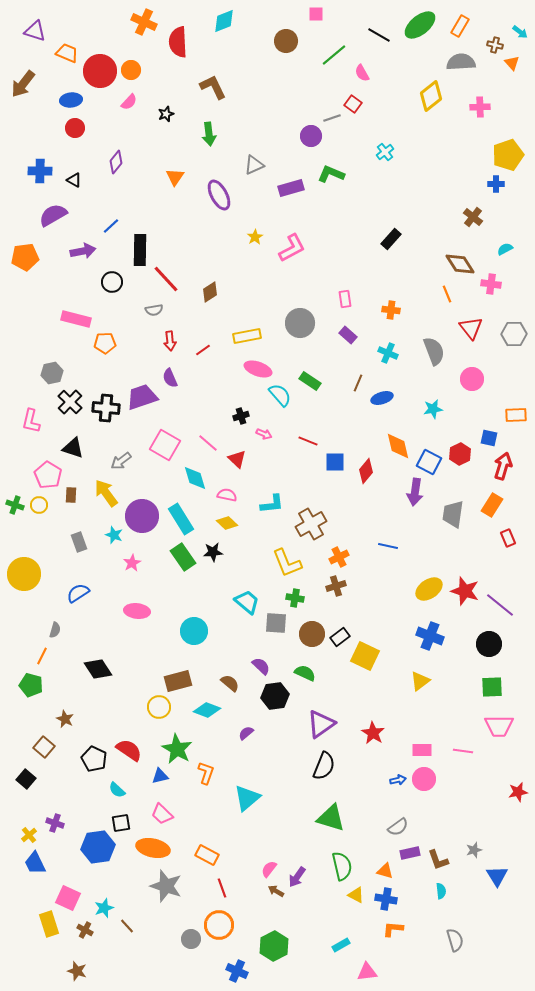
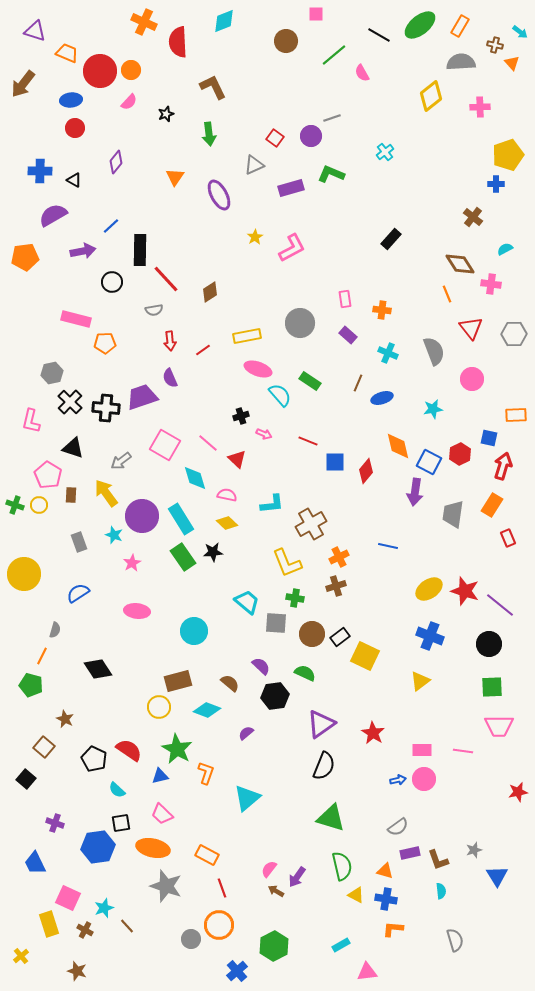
red square at (353, 104): moved 78 px left, 34 px down
orange cross at (391, 310): moved 9 px left
yellow cross at (29, 835): moved 8 px left, 121 px down
blue cross at (237, 971): rotated 25 degrees clockwise
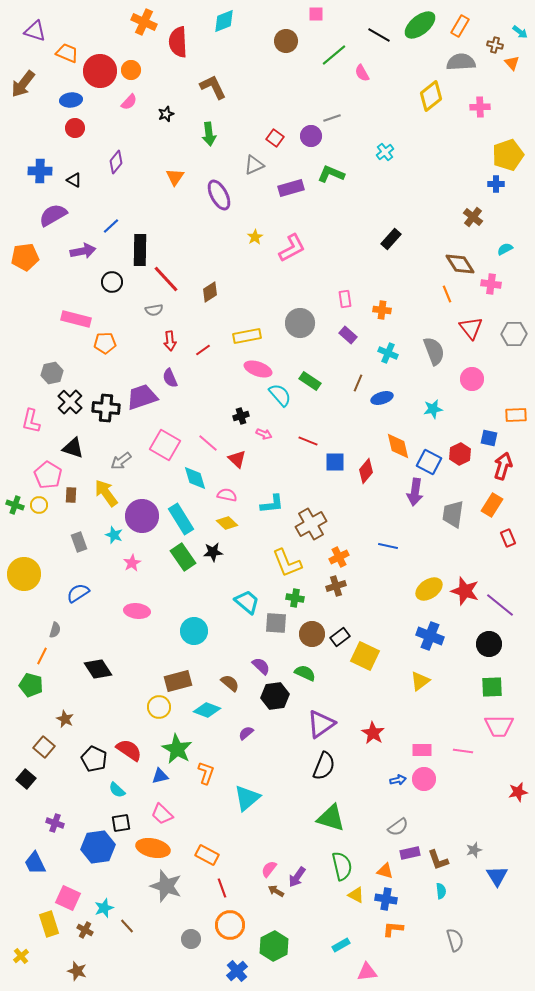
orange circle at (219, 925): moved 11 px right
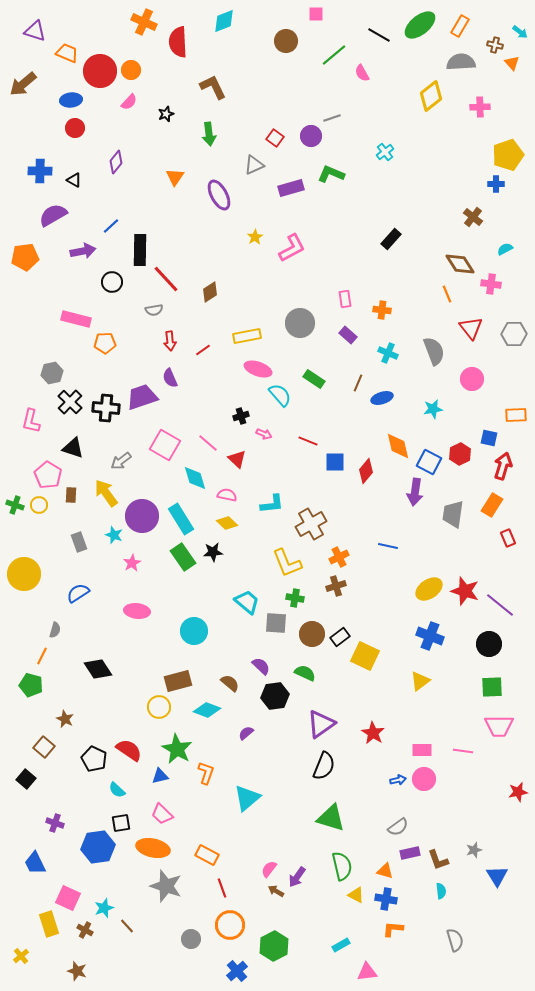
brown arrow at (23, 84): rotated 12 degrees clockwise
green rectangle at (310, 381): moved 4 px right, 2 px up
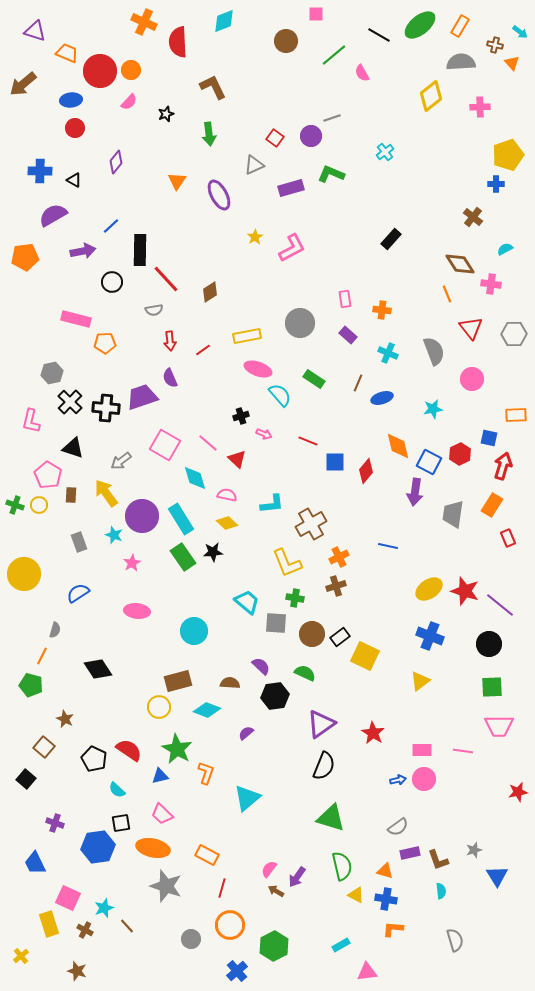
orange triangle at (175, 177): moved 2 px right, 4 px down
brown semicircle at (230, 683): rotated 36 degrees counterclockwise
red line at (222, 888): rotated 36 degrees clockwise
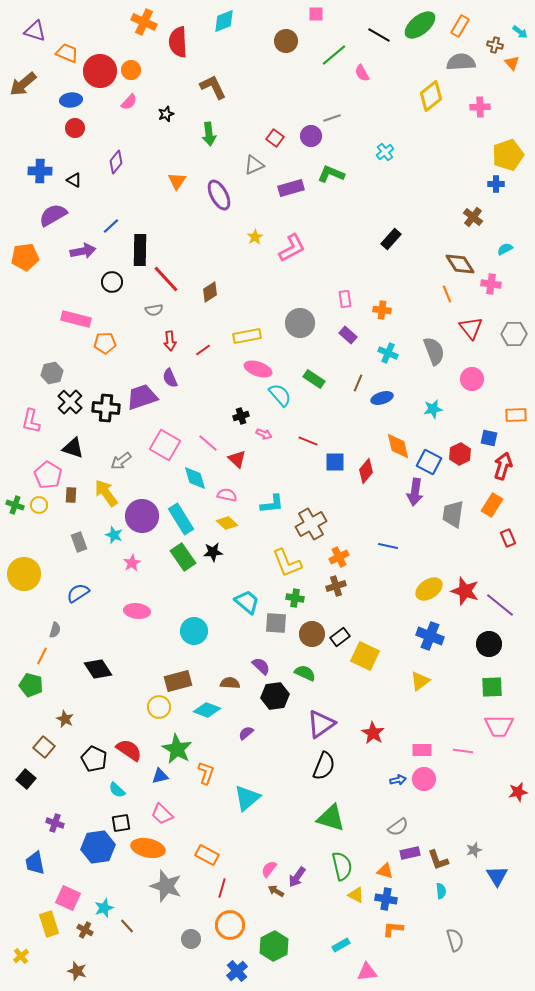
orange ellipse at (153, 848): moved 5 px left
blue trapezoid at (35, 863): rotated 15 degrees clockwise
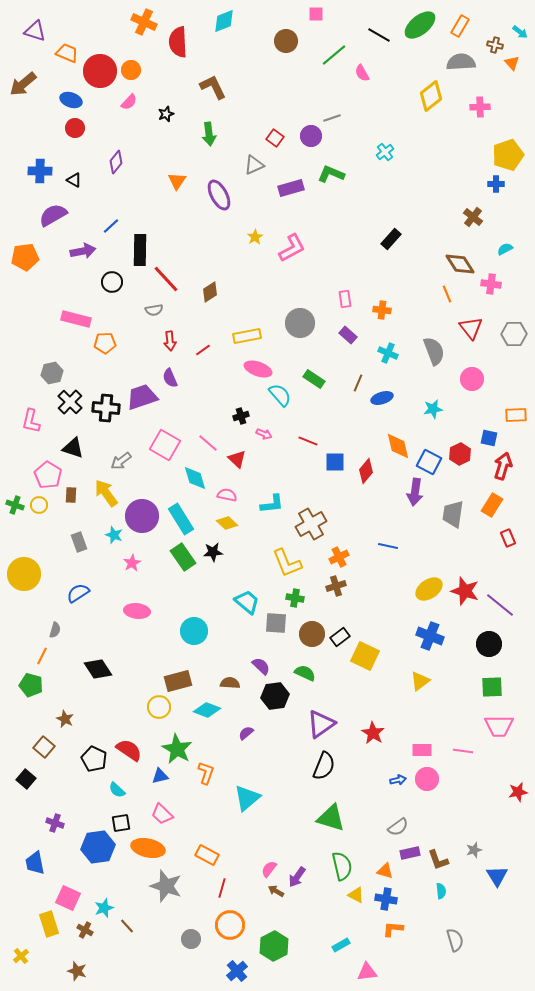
blue ellipse at (71, 100): rotated 25 degrees clockwise
pink circle at (424, 779): moved 3 px right
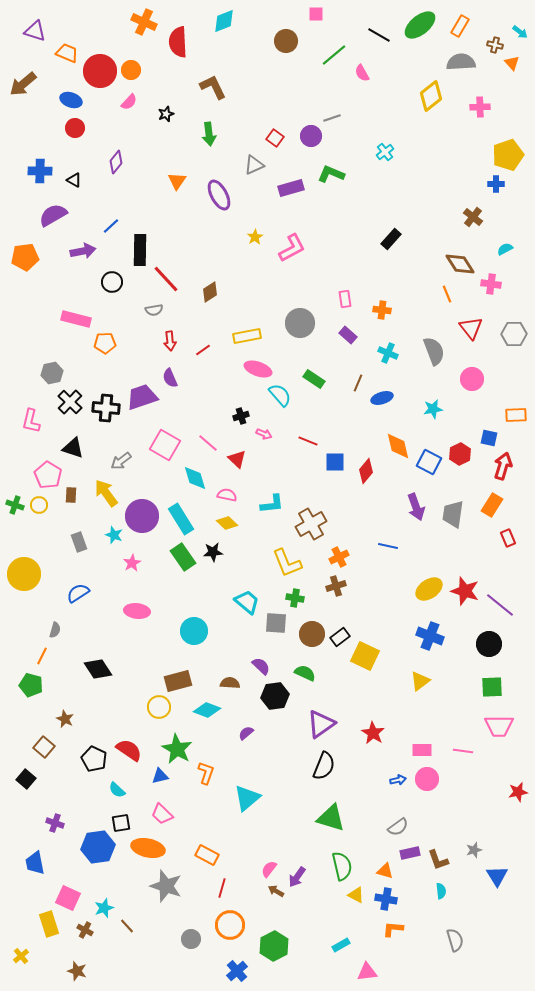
purple arrow at (415, 492): moved 1 px right, 15 px down; rotated 28 degrees counterclockwise
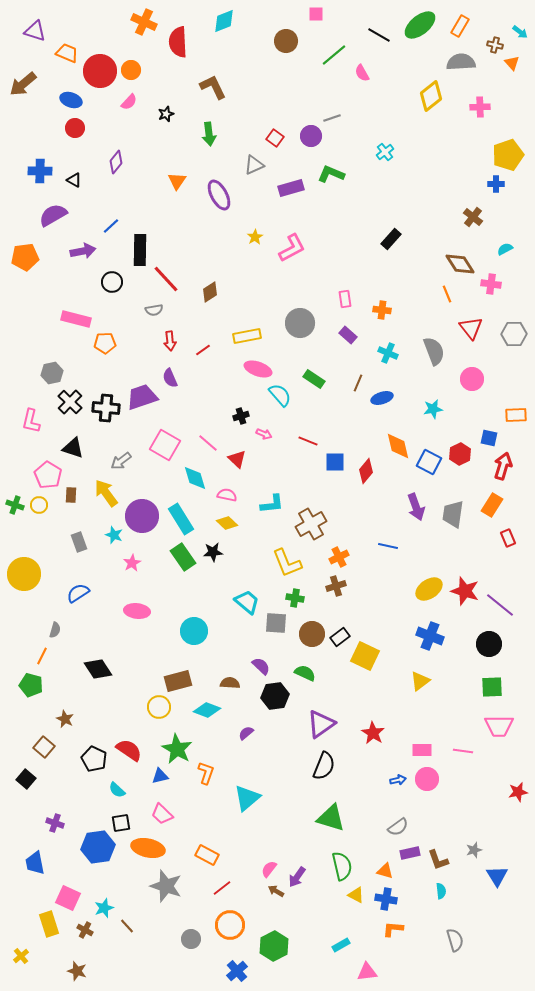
red line at (222, 888): rotated 36 degrees clockwise
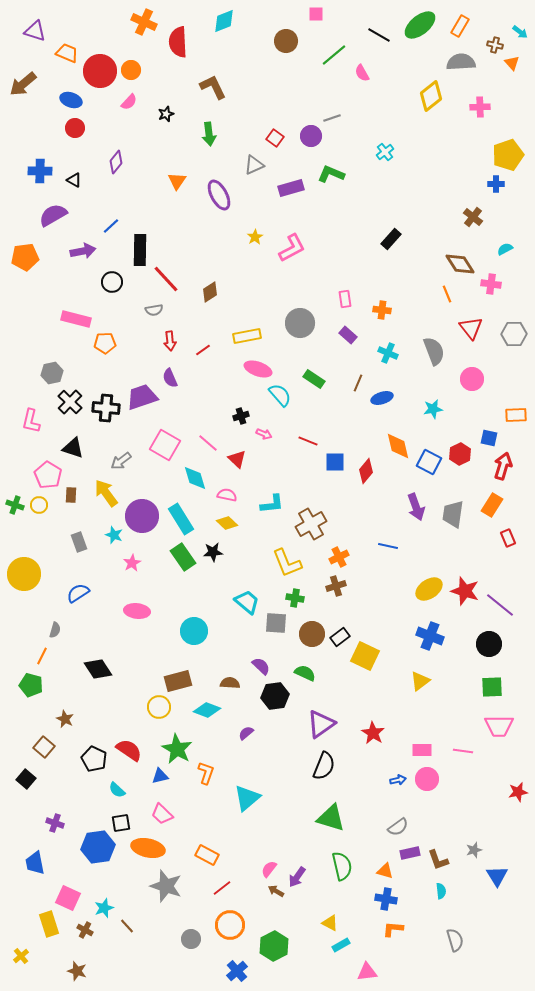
yellow triangle at (356, 895): moved 26 px left, 28 px down
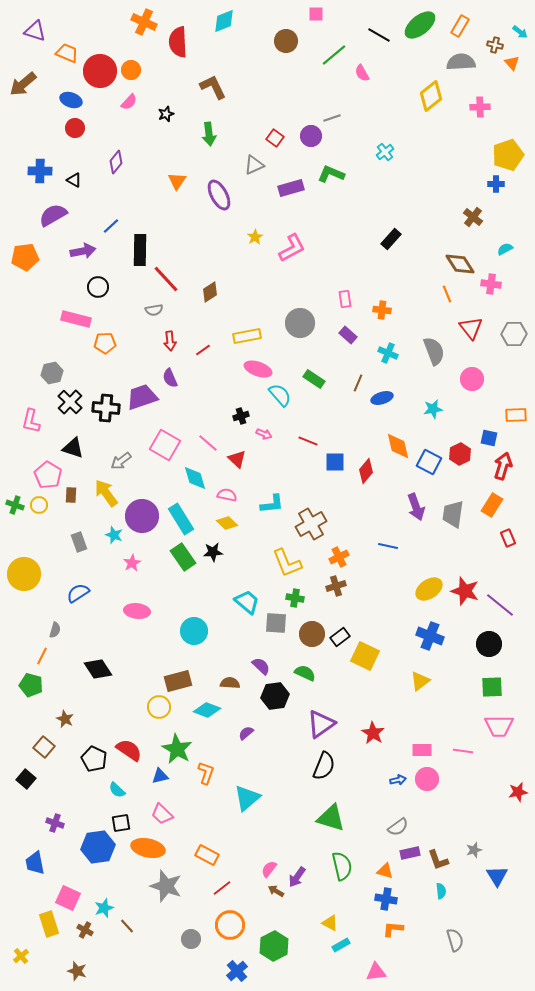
black circle at (112, 282): moved 14 px left, 5 px down
pink triangle at (367, 972): moved 9 px right
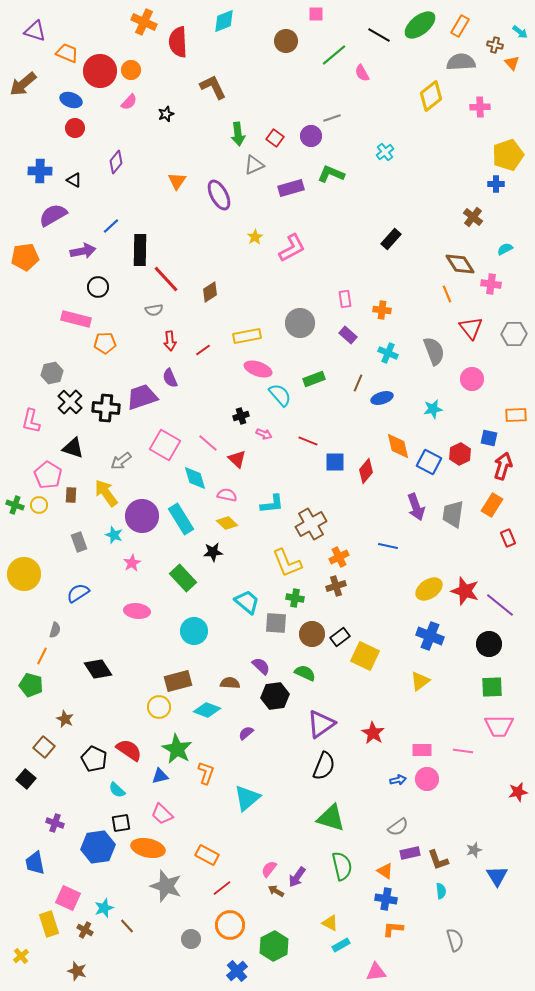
green arrow at (209, 134): moved 29 px right
green rectangle at (314, 379): rotated 55 degrees counterclockwise
green rectangle at (183, 557): moved 21 px down; rotated 8 degrees counterclockwise
orange triangle at (385, 871): rotated 18 degrees clockwise
